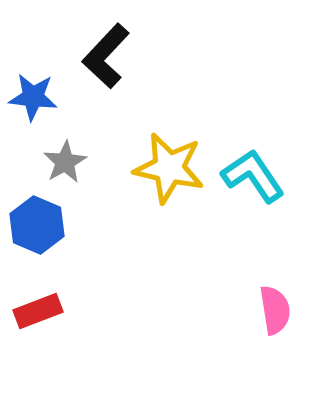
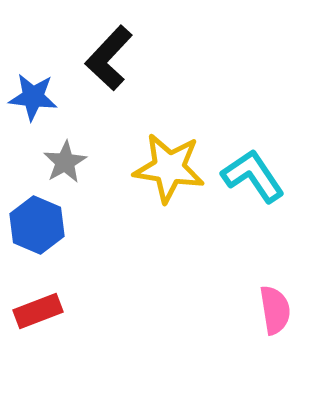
black L-shape: moved 3 px right, 2 px down
yellow star: rotated 4 degrees counterclockwise
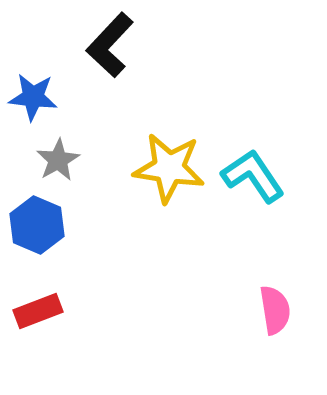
black L-shape: moved 1 px right, 13 px up
gray star: moved 7 px left, 2 px up
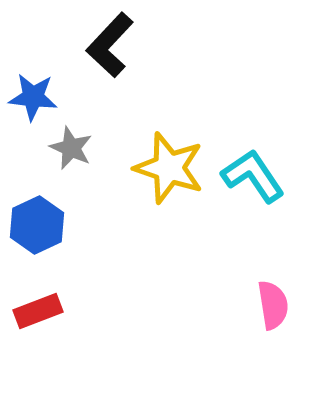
gray star: moved 13 px right, 12 px up; rotated 18 degrees counterclockwise
yellow star: rotated 10 degrees clockwise
blue hexagon: rotated 12 degrees clockwise
pink semicircle: moved 2 px left, 5 px up
